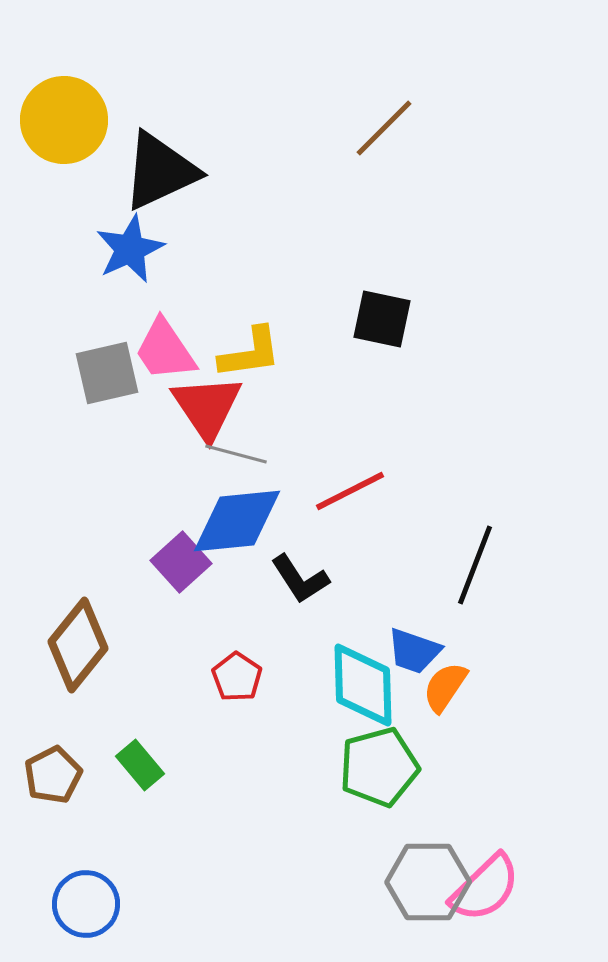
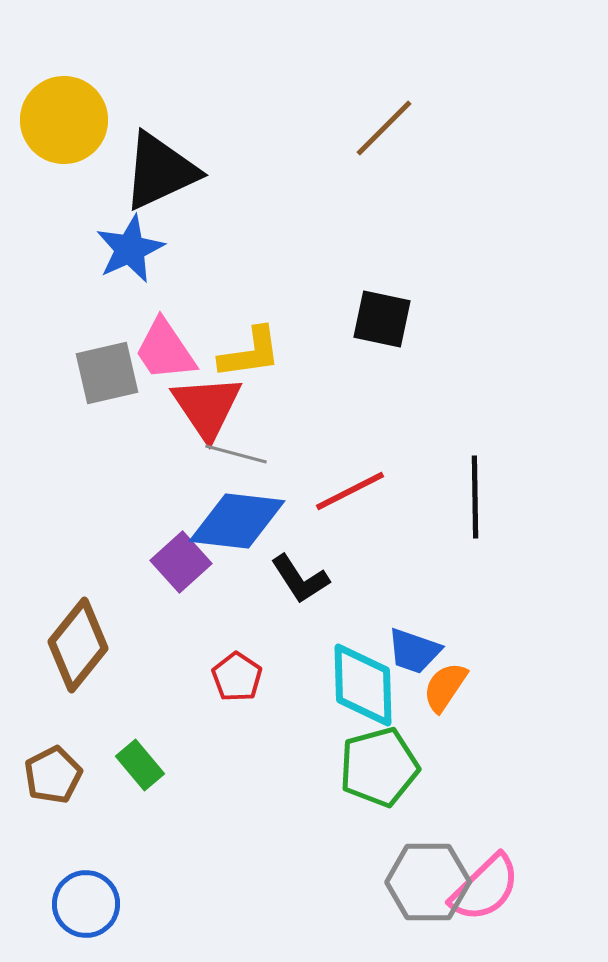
blue diamond: rotated 12 degrees clockwise
black line: moved 68 px up; rotated 22 degrees counterclockwise
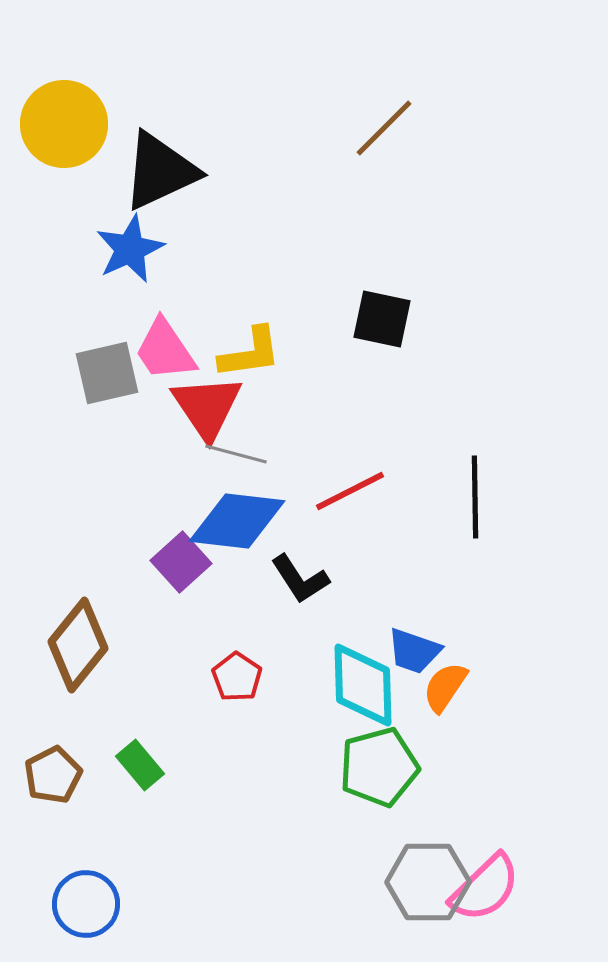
yellow circle: moved 4 px down
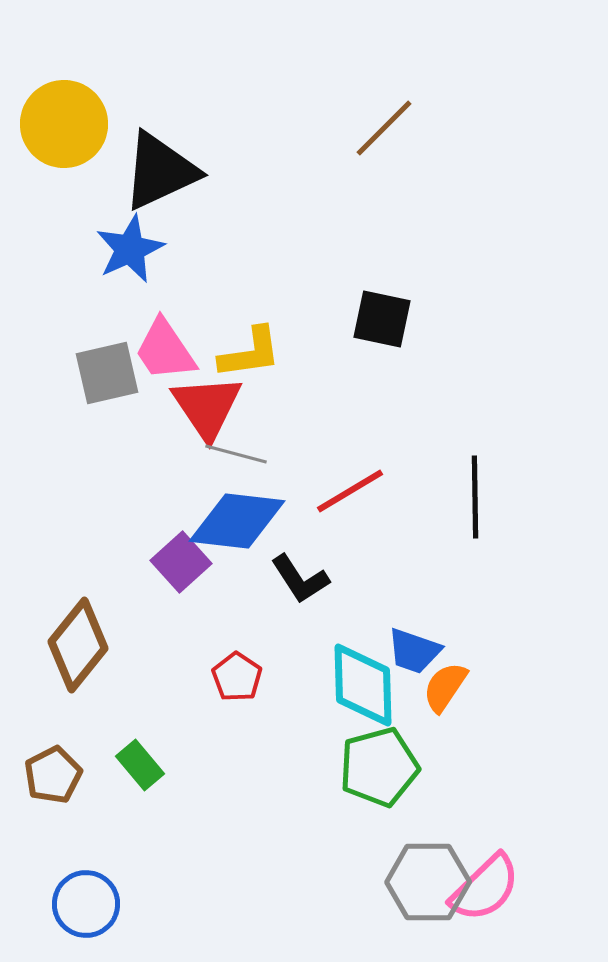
red line: rotated 4 degrees counterclockwise
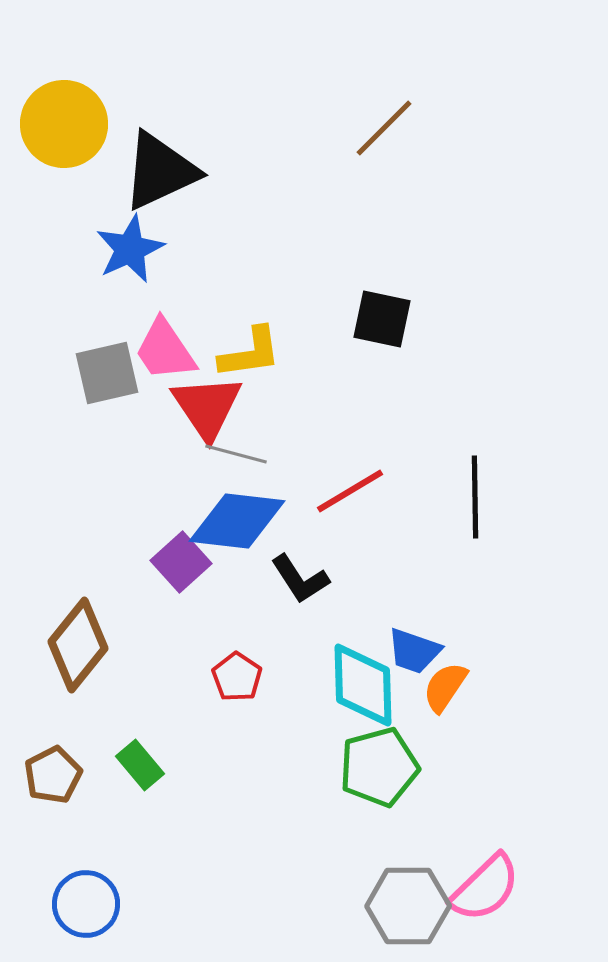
gray hexagon: moved 20 px left, 24 px down
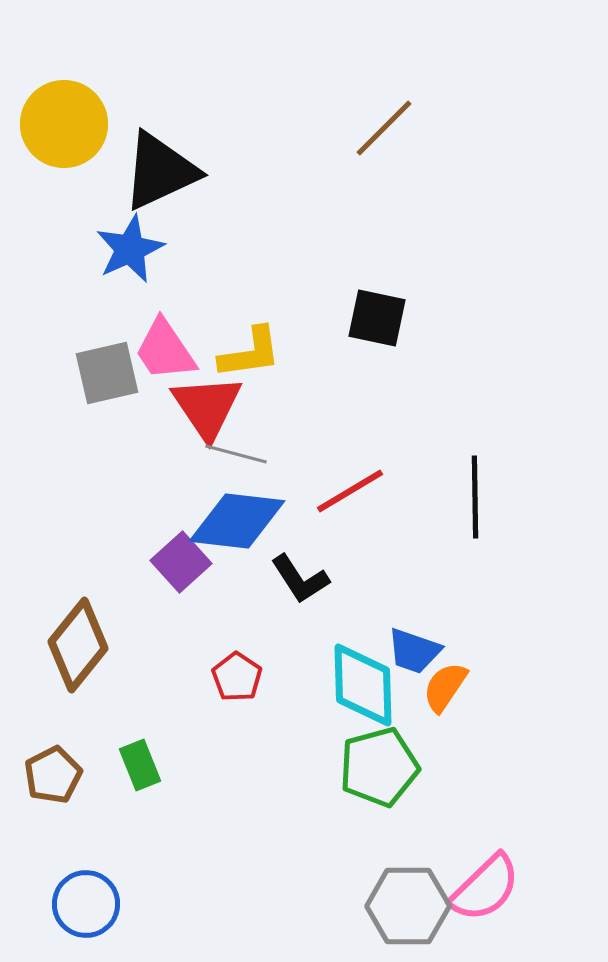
black square: moved 5 px left, 1 px up
green rectangle: rotated 18 degrees clockwise
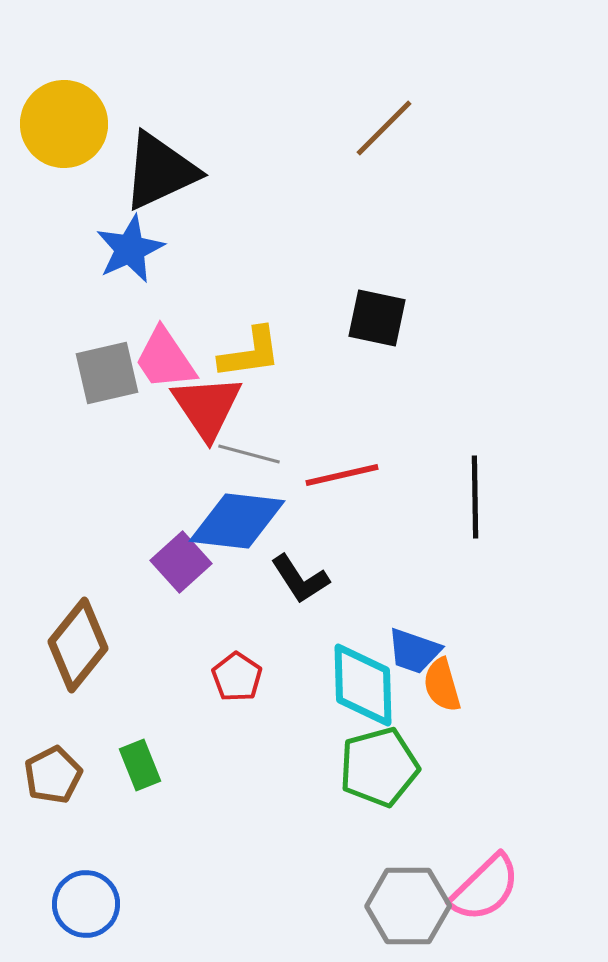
pink trapezoid: moved 9 px down
gray line: moved 13 px right
red line: moved 8 px left, 16 px up; rotated 18 degrees clockwise
orange semicircle: moved 3 px left, 2 px up; rotated 50 degrees counterclockwise
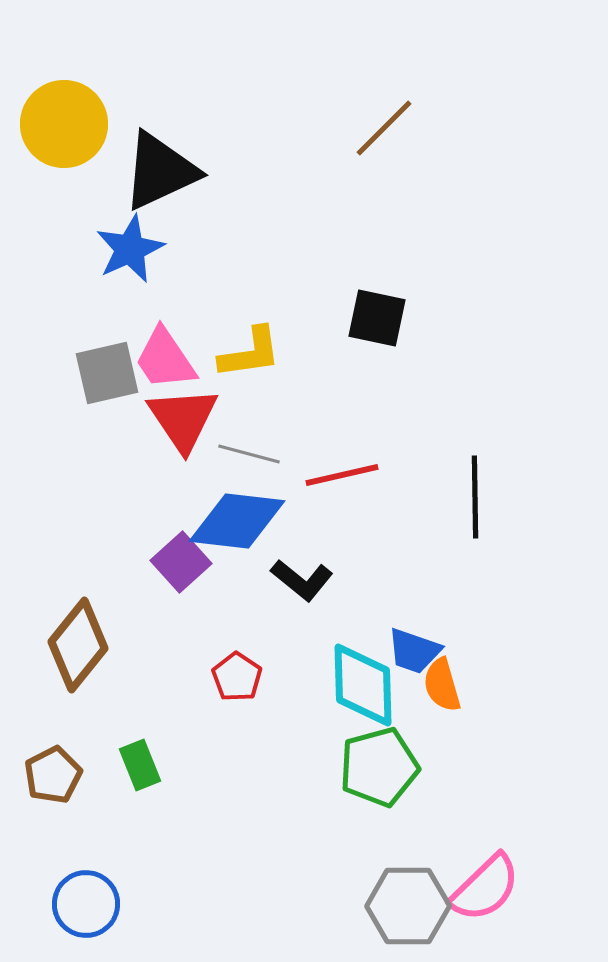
red triangle: moved 24 px left, 12 px down
black L-shape: moved 2 px right, 1 px down; rotated 18 degrees counterclockwise
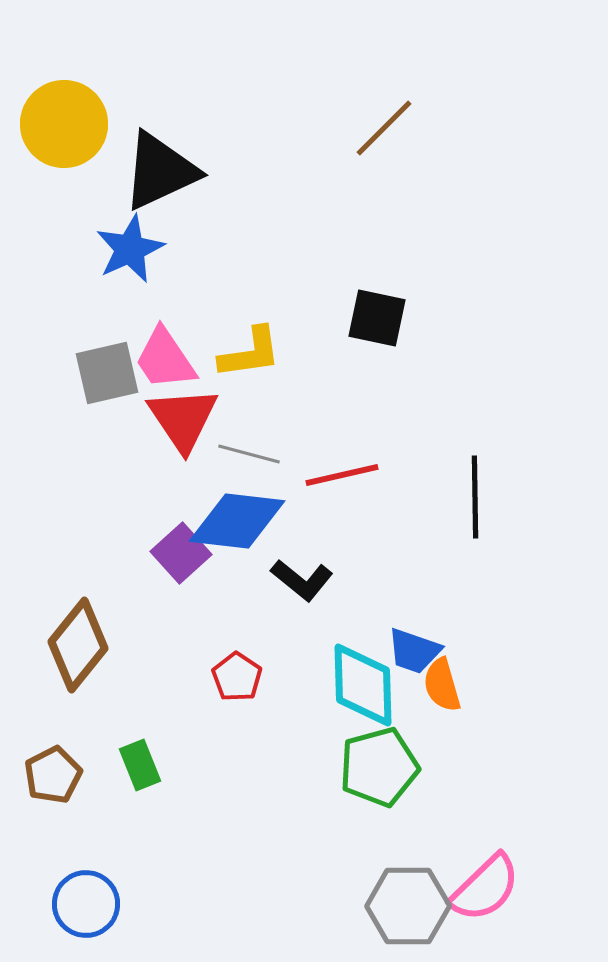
purple square: moved 9 px up
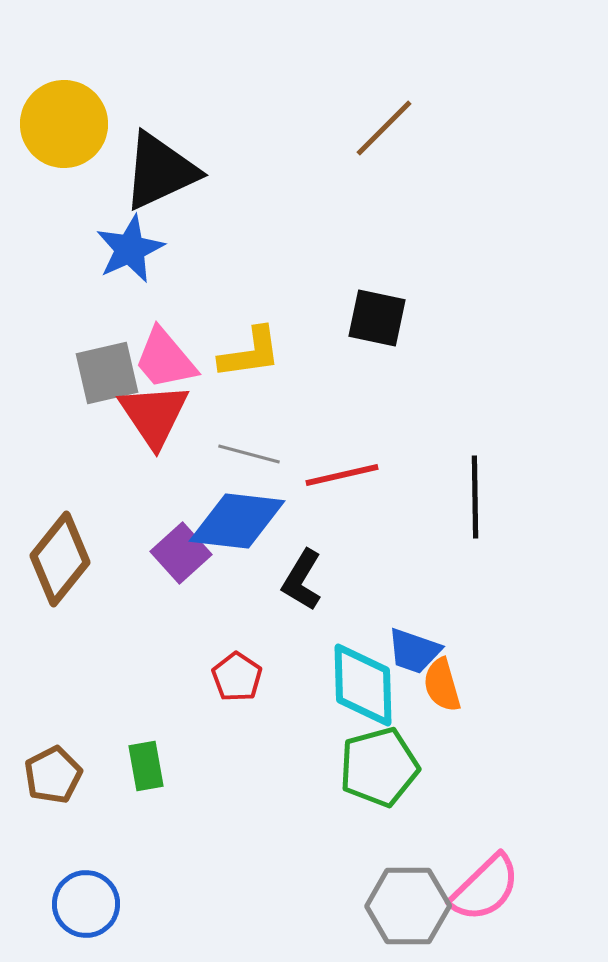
pink trapezoid: rotated 6 degrees counterclockwise
red triangle: moved 29 px left, 4 px up
black L-shape: rotated 82 degrees clockwise
brown diamond: moved 18 px left, 86 px up
green rectangle: moved 6 px right, 1 px down; rotated 12 degrees clockwise
